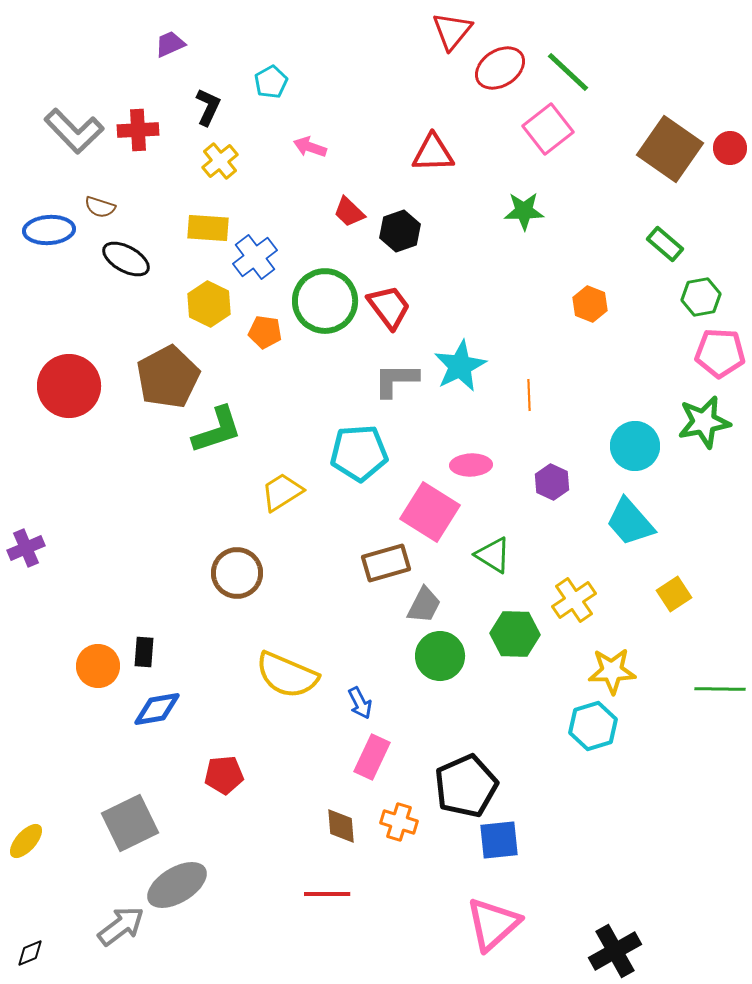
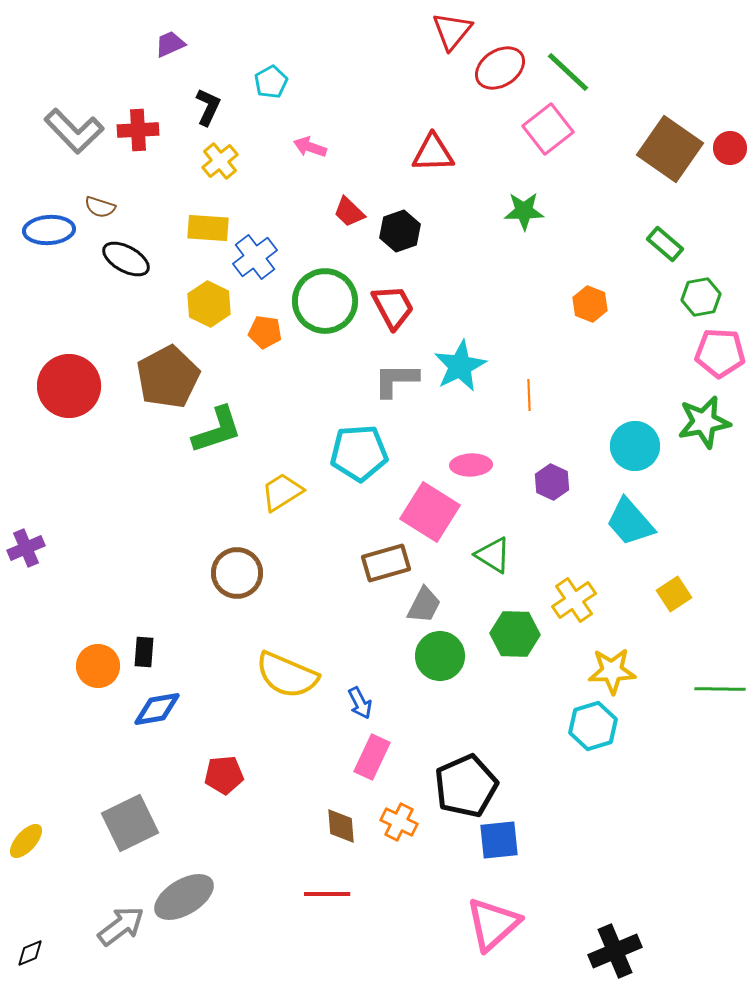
red trapezoid at (389, 307): moved 4 px right; rotated 9 degrees clockwise
orange cross at (399, 822): rotated 9 degrees clockwise
gray ellipse at (177, 885): moved 7 px right, 12 px down
black cross at (615, 951): rotated 6 degrees clockwise
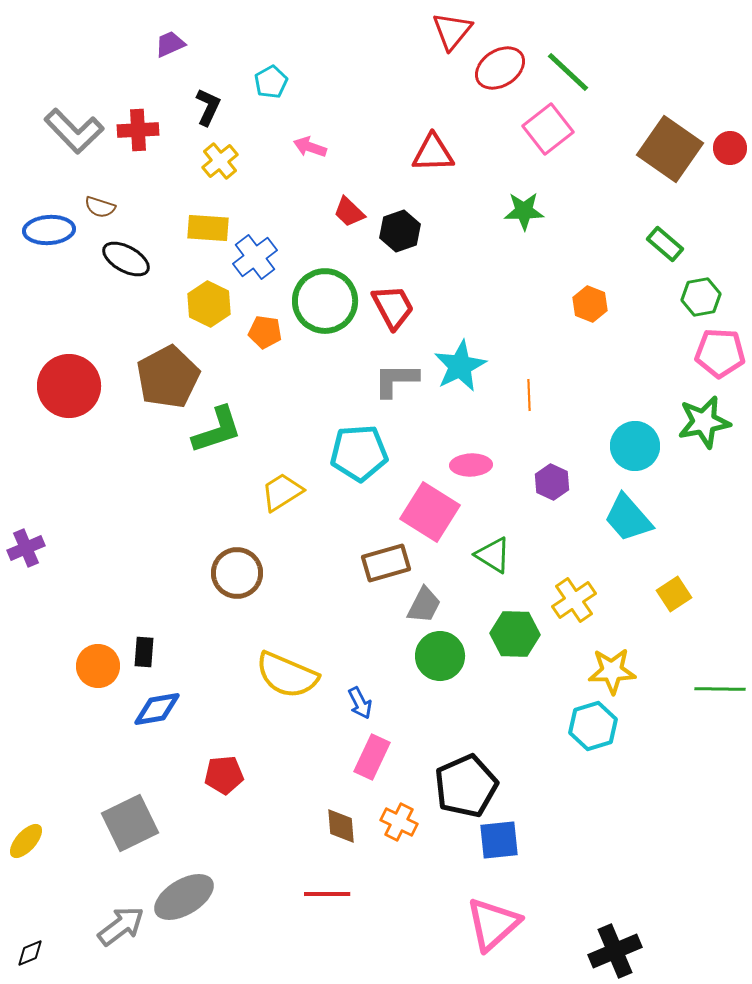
cyan trapezoid at (630, 522): moved 2 px left, 4 px up
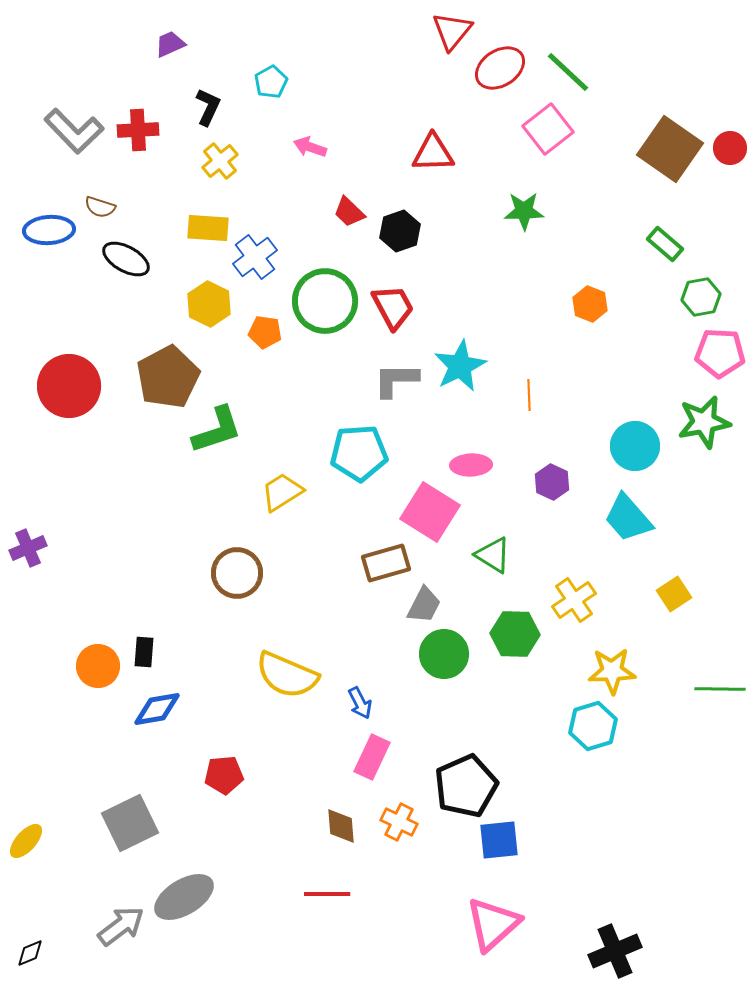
purple cross at (26, 548): moved 2 px right
green circle at (440, 656): moved 4 px right, 2 px up
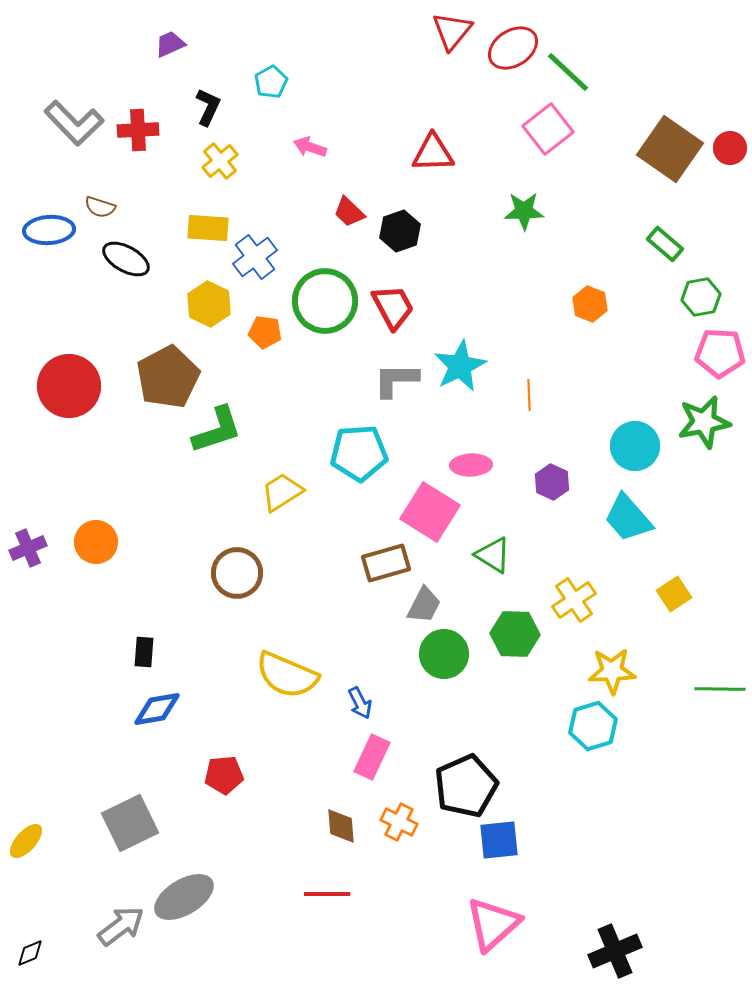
red ellipse at (500, 68): moved 13 px right, 20 px up
gray L-shape at (74, 131): moved 8 px up
orange circle at (98, 666): moved 2 px left, 124 px up
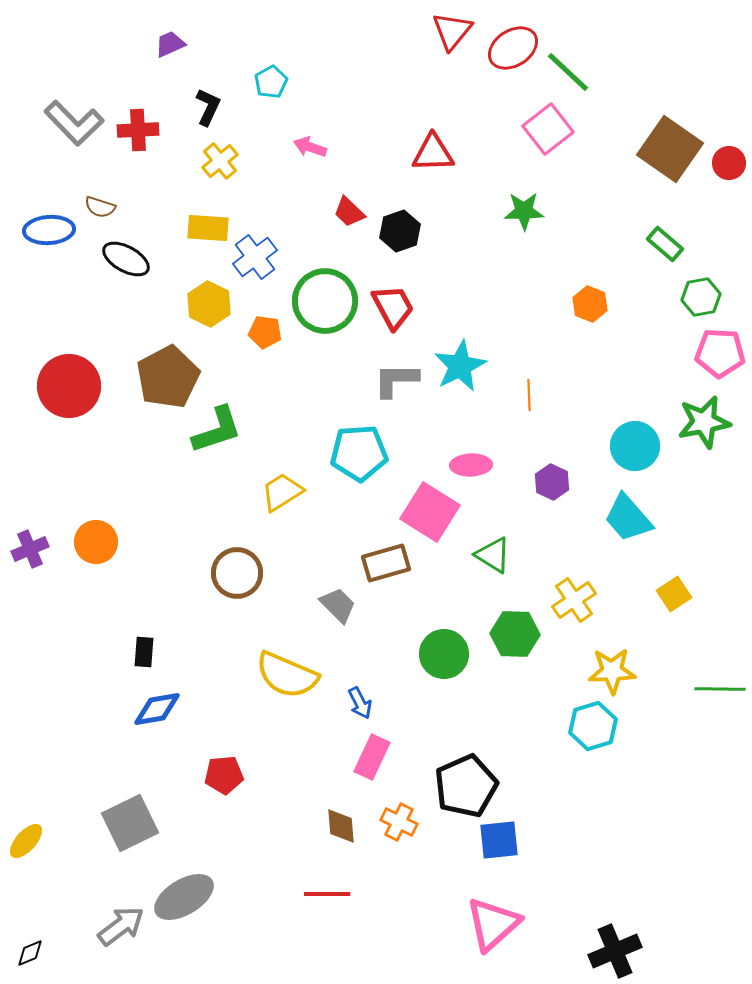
red circle at (730, 148): moved 1 px left, 15 px down
purple cross at (28, 548): moved 2 px right, 1 px down
gray trapezoid at (424, 605): moved 86 px left; rotated 72 degrees counterclockwise
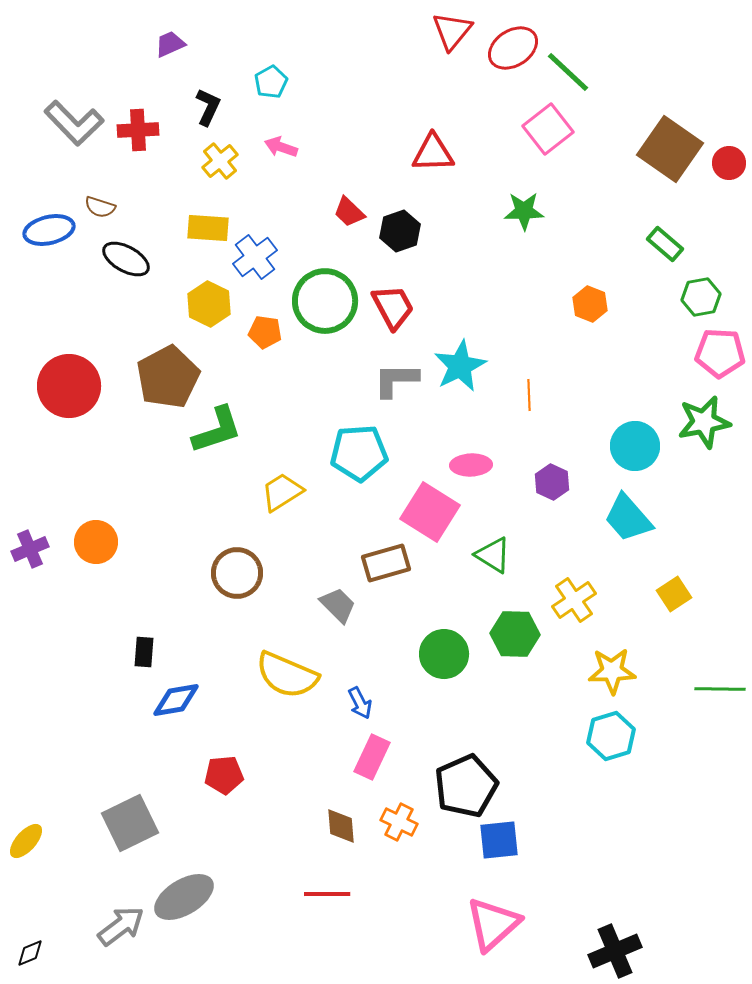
pink arrow at (310, 147): moved 29 px left
blue ellipse at (49, 230): rotated 9 degrees counterclockwise
blue diamond at (157, 709): moved 19 px right, 9 px up
cyan hexagon at (593, 726): moved 18 px right, 10 px down
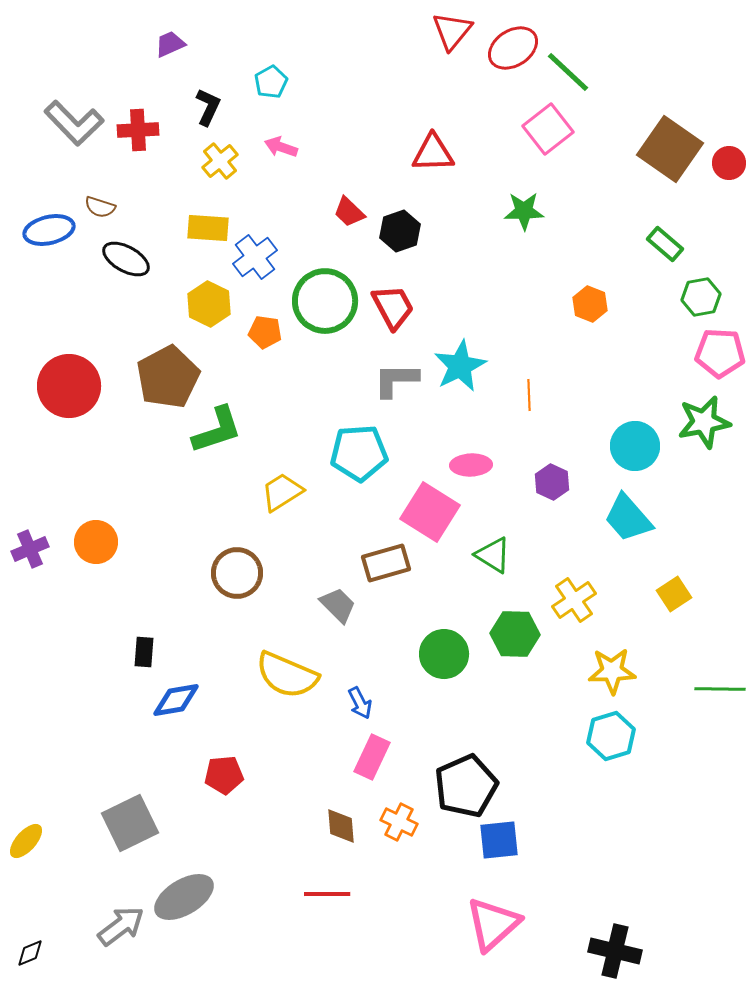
black cross at (615, 951): rotated 36 degrees clockwise
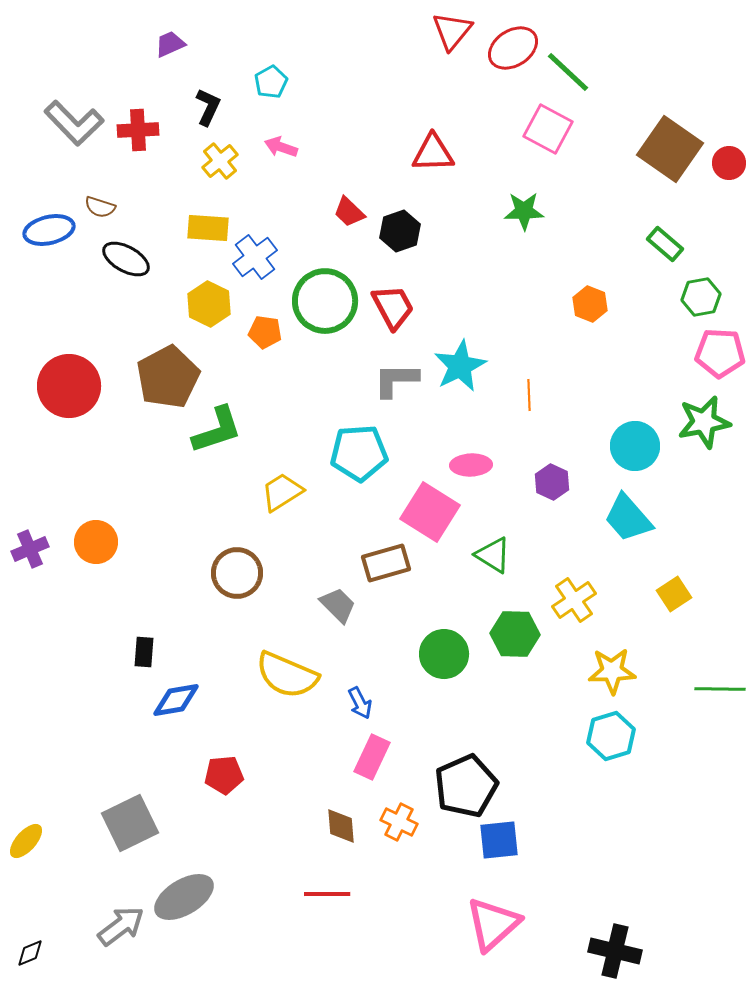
pink square at (548, 129): rotated 24 degrees counterclockwise
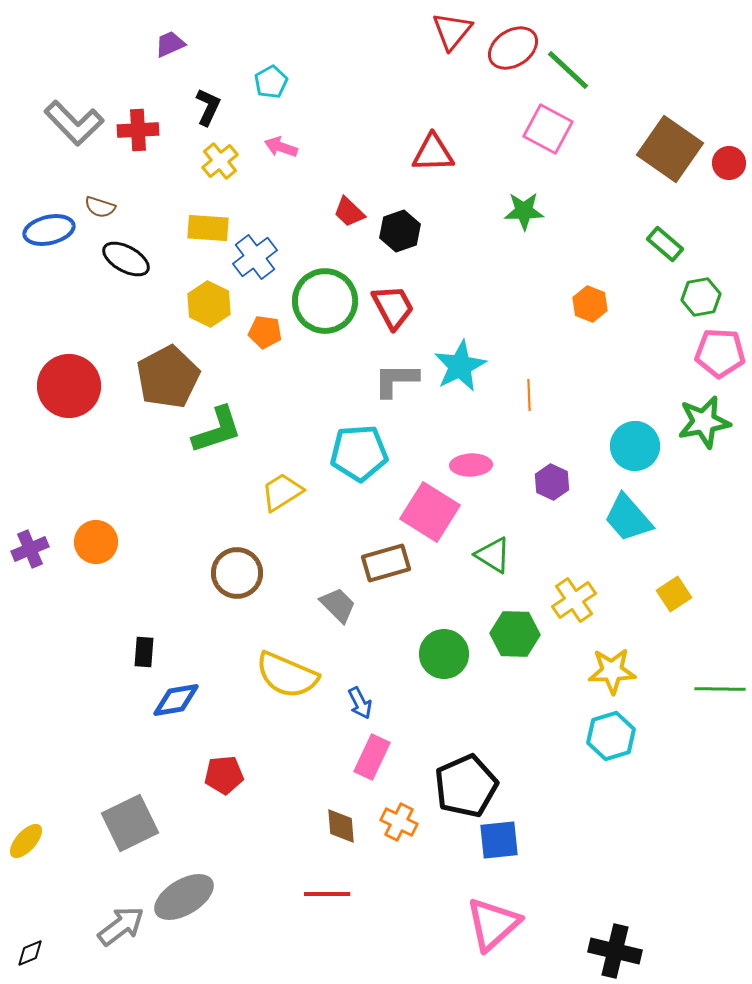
green line at (568, 72): moved 2 px up
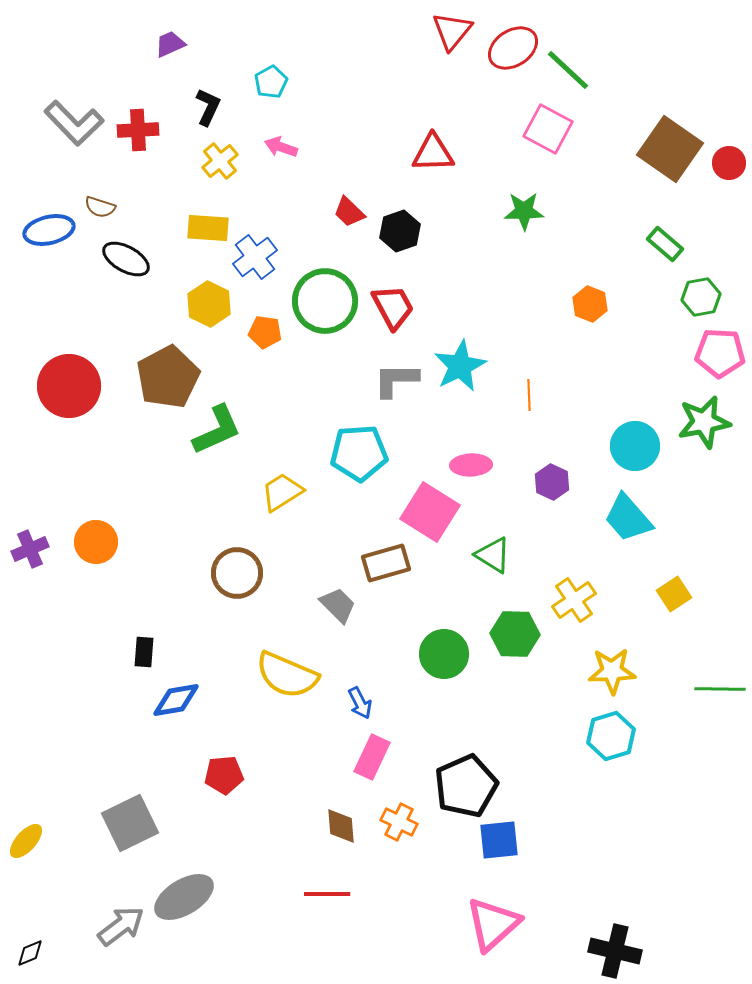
green L-shape at (217, 430): rotated 6 degrees counterclockwise
